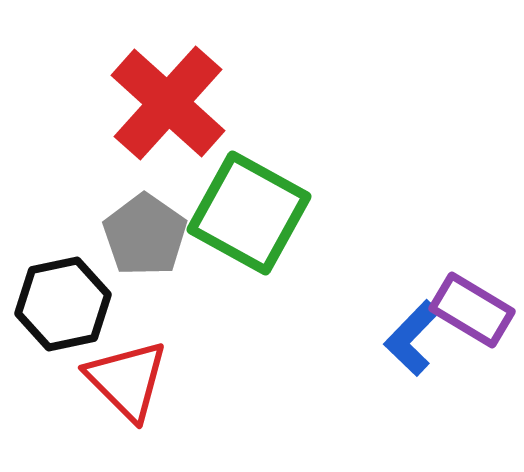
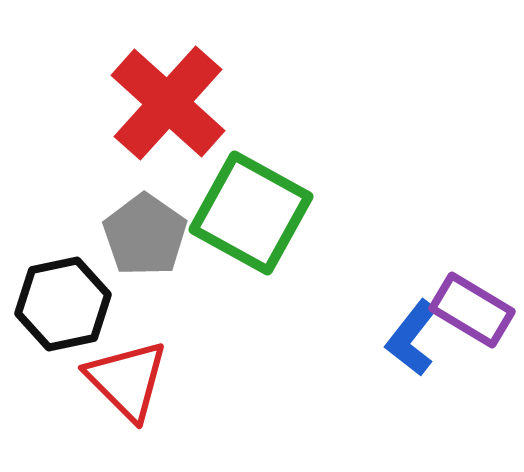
green square: moved 2 px right
blue L-shape: rotated 6 degrees counterclockwise
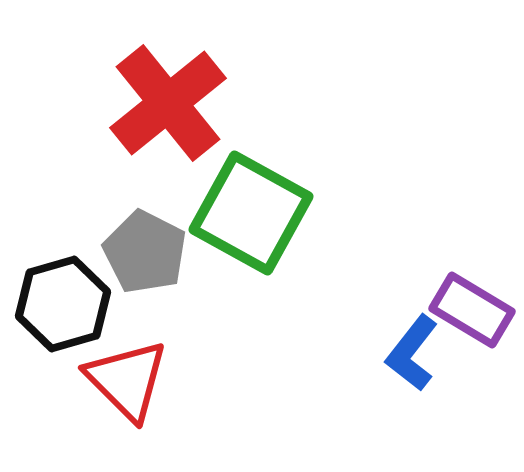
red cross: rotated 9 degrees clockwise
gray pentagon: moved 17 px down; rotated 8 degrees counterclockwise
black hexagon: rotated 4 degrees counterclockwise
blue L-shape: moved 15 px down
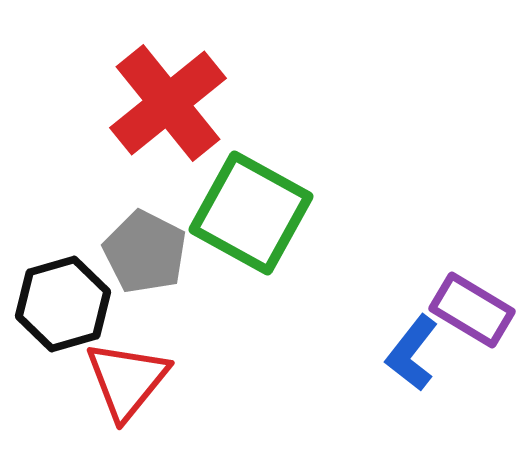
red triangle: rotated 24 degrees clockwise
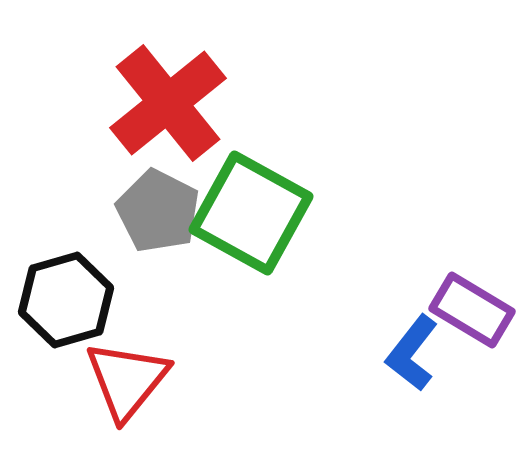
gray pentagon: moved 13 px right, 41 px up
black hexagon: moved 3 px right, 4 px up
